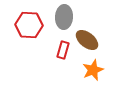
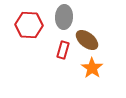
orange star: moved 1 px left, 2 px up; rotated 15 degrees counterclockwise
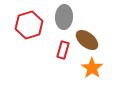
red hexagon: rotated 20 degrees counterclockwise
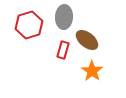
orange star: moved 3 px down
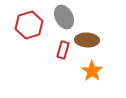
gray ellipse: rotated 30 degrees counterclockwise
brown ellipse: rotated 35 degrees counterclockwise
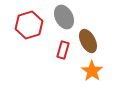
brown ellipse: moved 1 px right, 1 px down; rotated 60 degrees clockwise
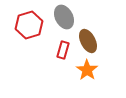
orange star: moved 5 px left, 1 px up
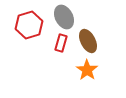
red rectangle: moved 2 px left, 7 px up
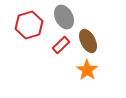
red rectangle: moved 2 px down; rotated 30 degrees clockwise
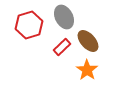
brown ellipse: rotated 15 degrees counterclockwise
red rectangle: moved 1 px right, 2 px down
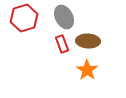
red hexagon: moved 5 px left, 7 px up
brown ellipse: rotated 45 degrees counterclockwise
red rectangle: moved 3 px up; rotated 66 degrees counterclockwise
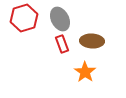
gray ellipse: moved 4 px left, 2 px down
brown ellipse: moved 4 px right
orange star: moved 2 px left, 2 px down
